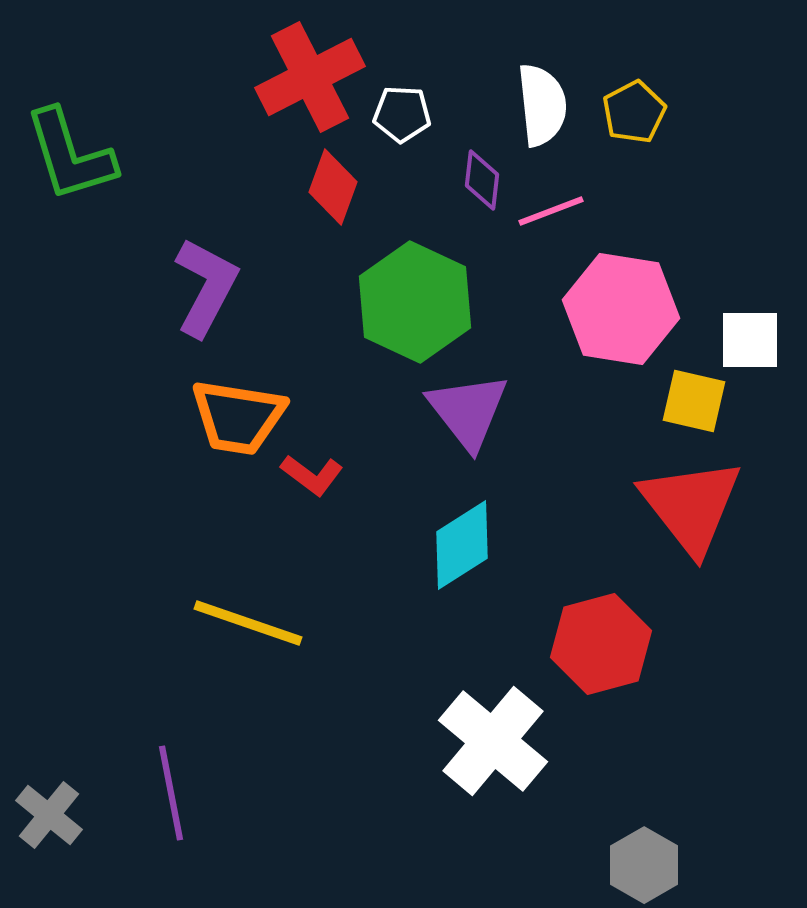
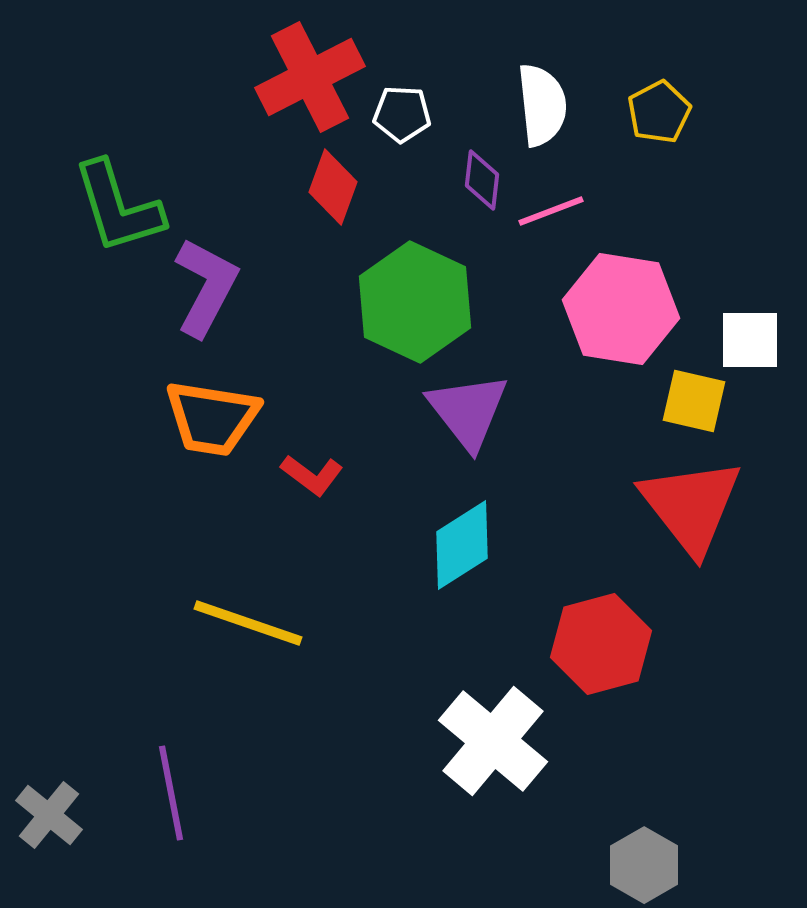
yellow pentagon: moved 25 px right
green L-shape: moved 48 px right, 52 px down
orange trapezoid: moved 26 px left, 1 px down
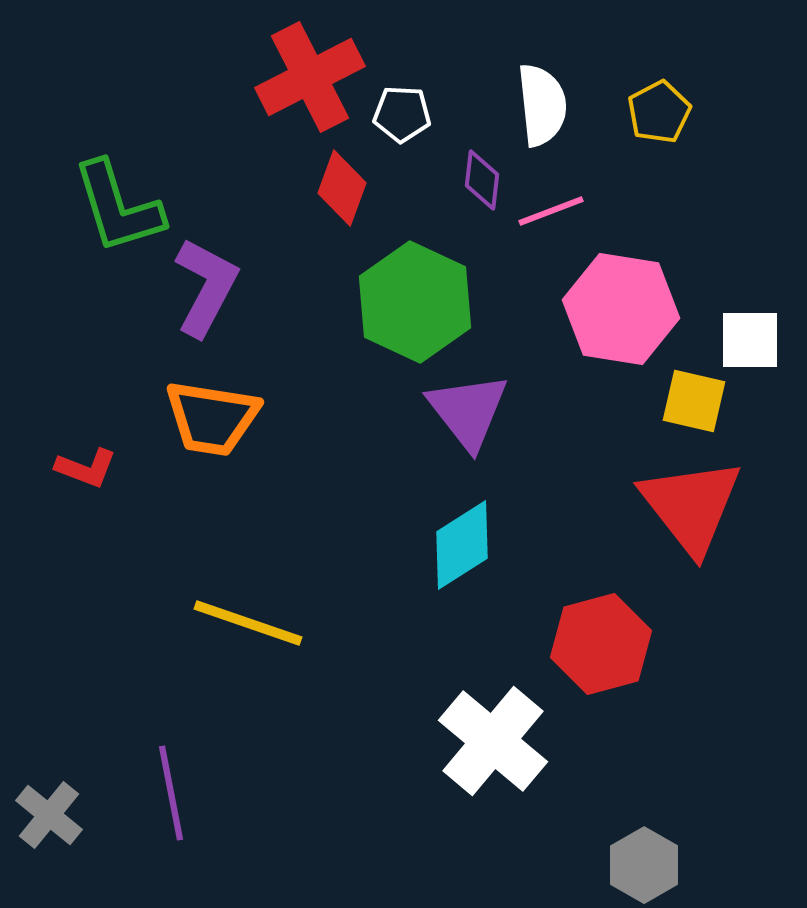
red diamond: moved 9 px right, 1 px down
red L-shape: moved 226 px left, 7 px up; rotated 16 degrees counterclockwise
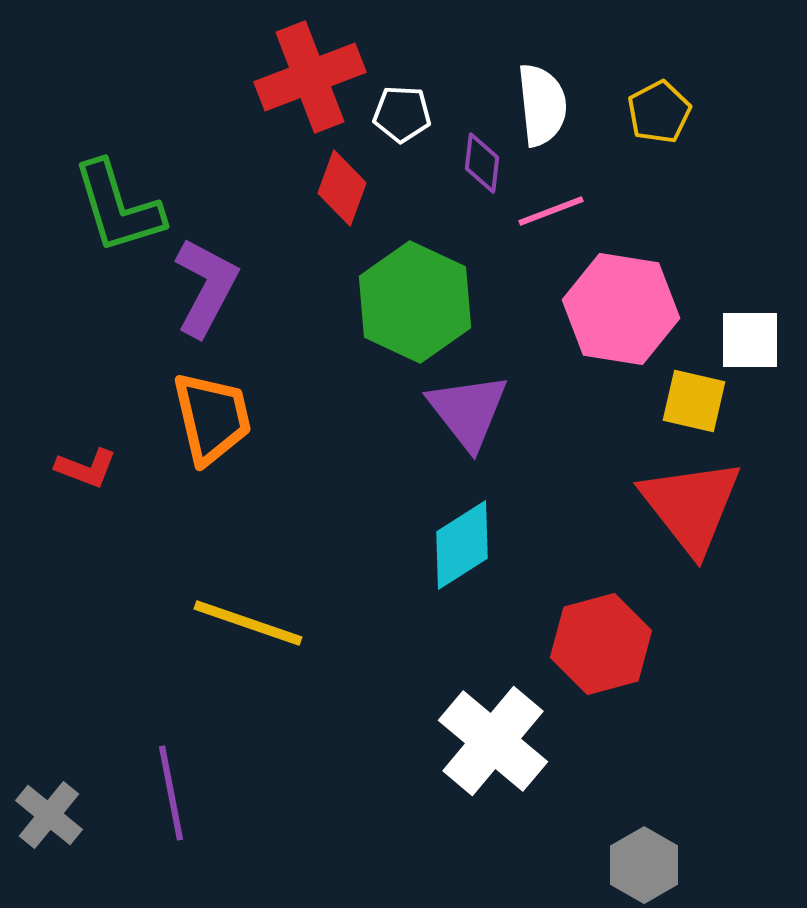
red cross: rotated 6 degrees clockwise
purple diamond: moved 17 px up
orange trapezoid: rotated 112 degrees counterclockwise
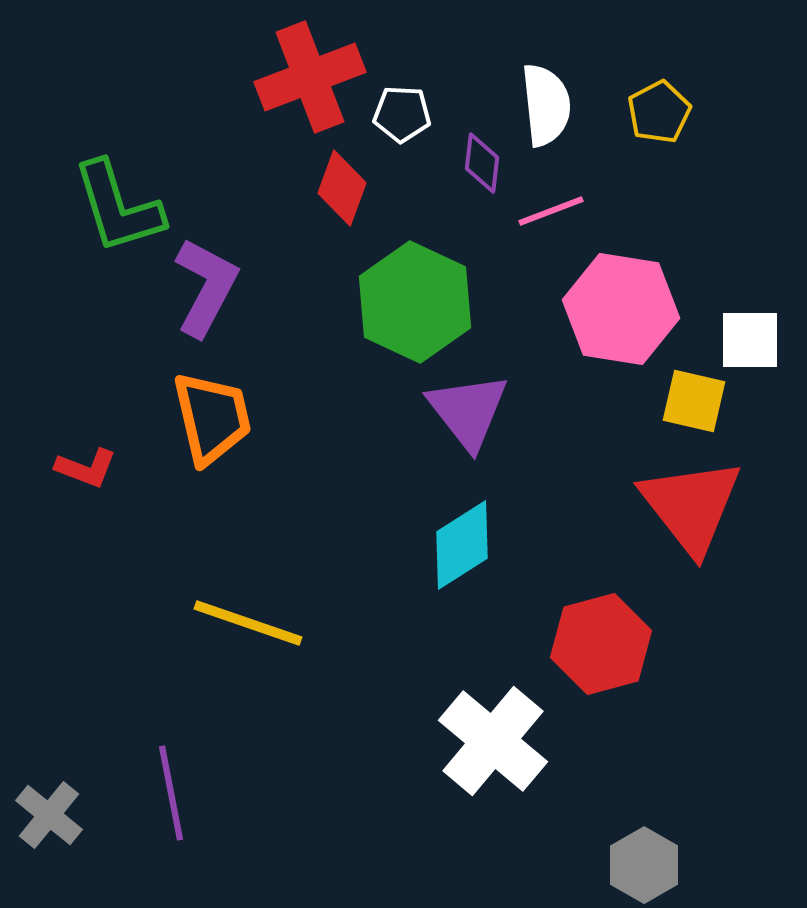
white semicircle: moved 4 px right
